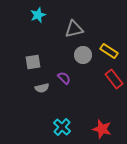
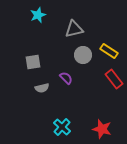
purple semicircle: moved 2 px right
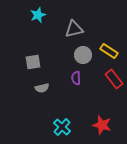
purple semicircle: moved 10 px right; rotated 136 degrees counterclockwise
red star: moved 4 px up
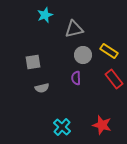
cyan star: moved 7 px right
